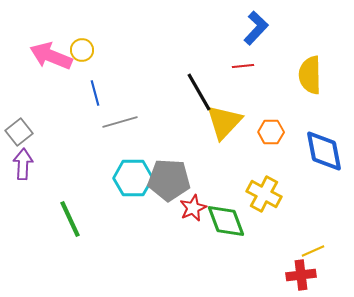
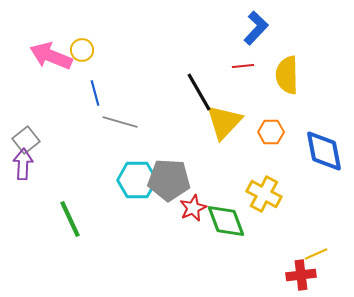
yellow semicircle: moved 23 px left
gray line: rotated 32 degrees clockwise
gray square: moved 7 px right, 8 px down
cyan hexagon: moved 4 px right, 2 px down
yellow line: moved 3 px right, 3 px down
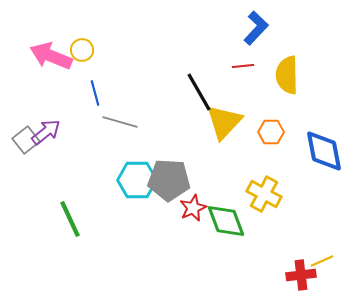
purple arrow: moved 23 px right, 32 px up; rotated 48 degrees clockwise
yellow line: moved 6 px right, 7 px down
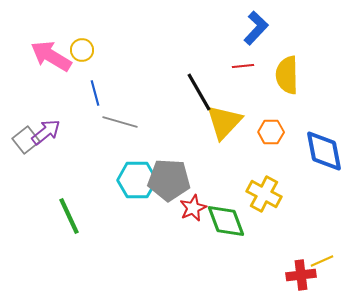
pink arrow: rotated 9 degrees clockwise
green line: moved 1 px left, 3 px up
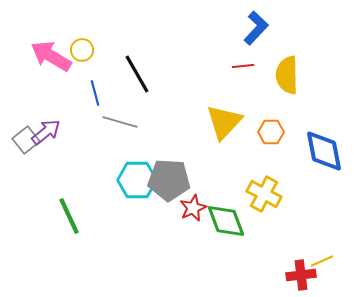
black line: moved 62 px left, 18 px up
